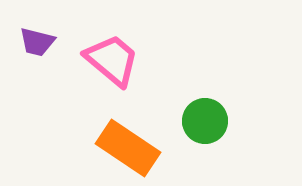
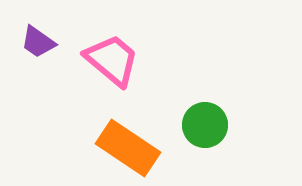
purple trapezoid: moved 1 px right; rotated 21 degrees clockwise
green circle: moved 4 px down
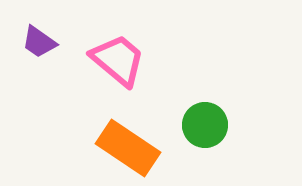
purple trapezoid: moved 1 px right
pink trapezoid: moved 6 px right
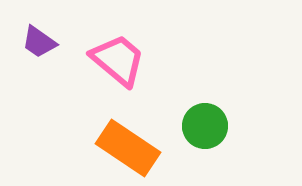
green circle: moved 1 px down
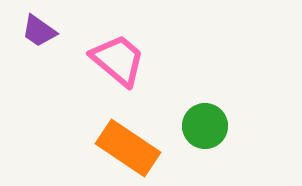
purple trapezoid: moved 11 px up
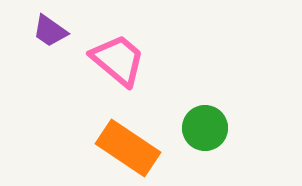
purple trapezoid: moved 11 px right
green circle: moved 2 px down
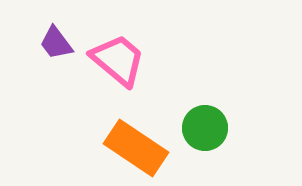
purple trapezoid: moved 6 px right, 12 px down; rotated 18 degrees clockwise
orange rectangle: moved 8 px right
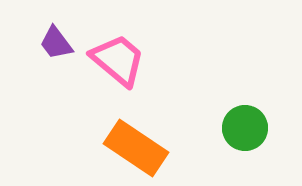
green circle: moved 40 px right
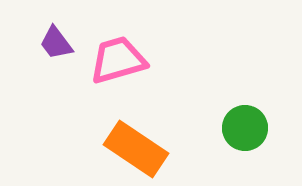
pink trapezoid: rotated 56 degrees counterclockwise
orange rectangle: moved 1 px down
